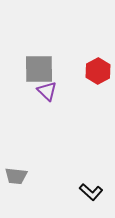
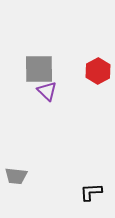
black L-shape: rotated 135 degrees clockwise
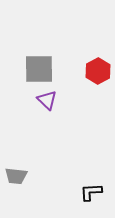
purple triangle: moved 9 px down
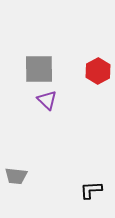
black L-shape: moved 2 px up
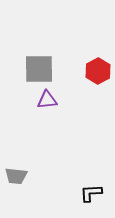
purple triangle: rotated 50 degrees counterclockwise
black L-shape: moved 3 px down
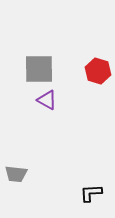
red hexagon: rotated 15 degrees counterclockwise
purple triangle: rotated 35 degrees clockwise
gray trapezoid: moved 2 px up
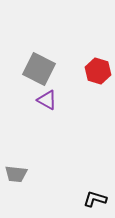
gray square: rotated 28 degrees clockwise
black L-shape: moved 4 px right, 6 px down; rotated 20 degrees clockwise
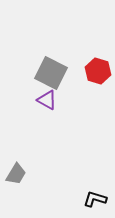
gray square: moved 12 px right, 4 px down
gray trapezoid: rotated 65 degrees counterclockwise
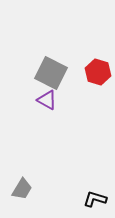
red hexagon: moved 1 px down
gray trapezoid: moved 6 px right, 15 px down
